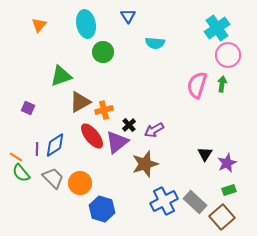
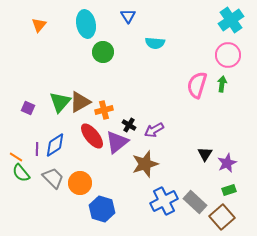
cyan cross: moved 14 px right, 8 px up
green triangle: moved 1 px left, 26 px down; rotated 30 degrees counterclockwise
black cross: rotated 16 degrees counterclockwise
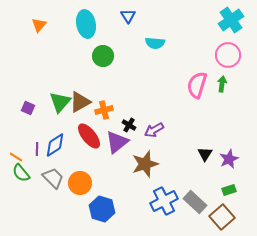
green circle: moved 4 px down
red ellipse: moved 3 px left
purple star: moved 2 px right, 4 px up
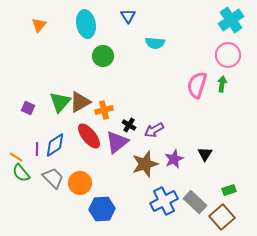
purple star: moved 55 px left
blue hexagon: rotated 20 degrees counterclockwise
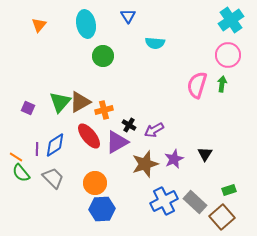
purple triangle: rotated 10 degrees clockwise
orange circle: moved 15 px right
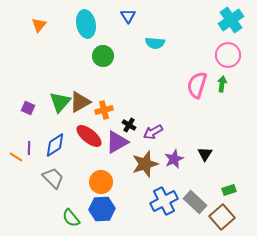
purple arrow: moved 1 px left, 2 px down
red ellipse: rotated 12 degrees counterclockwise
purple line: moved 8 px left, 1 px up
green semicircle: moved 50 px right, 45 px down
orange circle: moved 6 px right, 1 px up
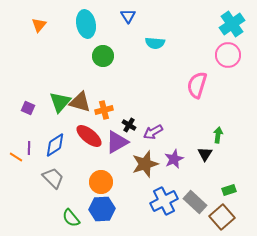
cyan cross: moved 1 px right, 4 px down
green arrow: moved 4 px left, 51 px down
brown triangle: rotated 45 degrees clockwise
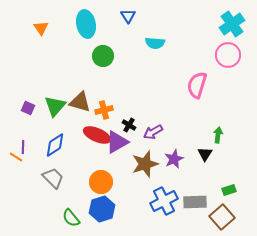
orange triangle: moved 2 px right, 3 px down; rotated 14 degrees counterclockwise
green triangle: moved 5 px left, 4 px down
red ellipse: moved 8 px right, 1 px up; rotated 16 degrees counterclockwise
purple line: moved 6 px left, 1 px up
gray rectangle: rotated 45 degrees counterclockwise
blue hexagon: rotated 15 degrees counterclockwise
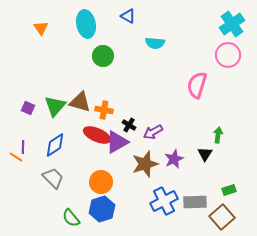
blue triangle: rotated 28 degrees counterclockwise
orange cross: rotated 24 degrees clockwise
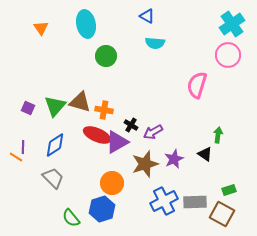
blue triangle: moved 19 px right
green circle: moved 3 px right
black cross: moved 2 px right
black triangle: rotated 28 degrees counterclockwise
orange circle: moved 11 px right, 1 px down
brown square: moved 3 px up; rotated 20 degrees counterclockwise
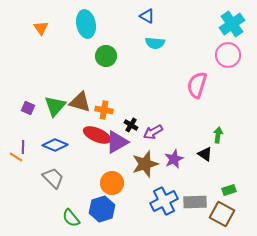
blue diamond: rotated 55 degrees clockwise
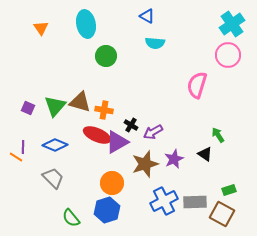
green arrow: rotated 42 degrees counterclockwise
blue hexagon: moved 5 px right, 1 px down
